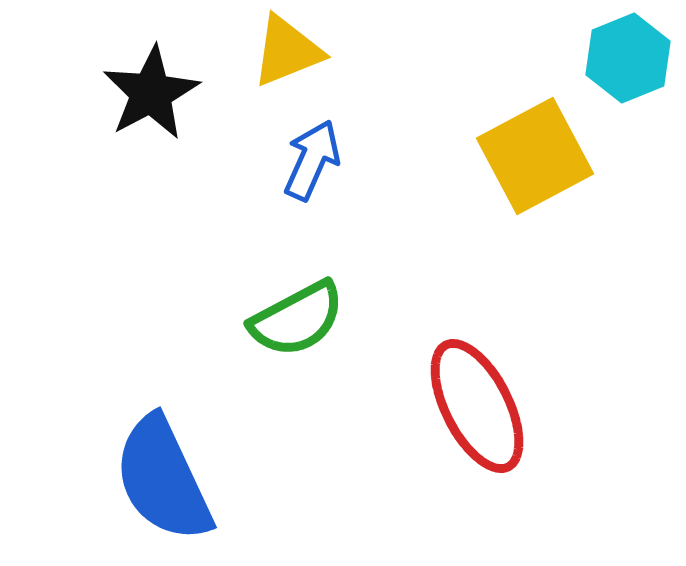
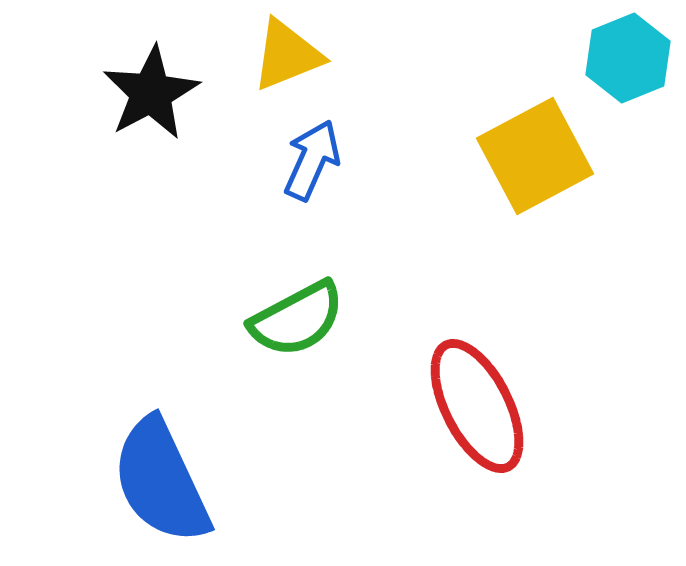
yellow triangle: moved 4 px down
blue semicircle: moved 2 px left, 2 px down
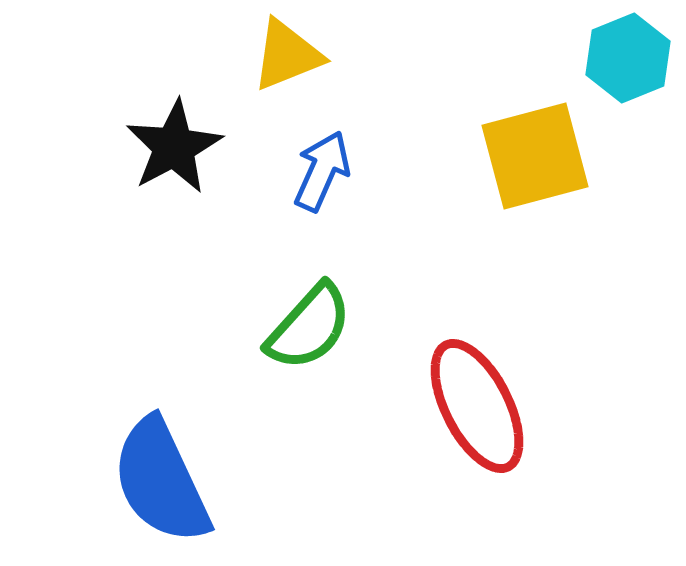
black star: moved 23 px right, 54 px down
yellow square: rotated 13 degrees clockwise
blue arrow: moved 10 px right, 11 px down
green semicircle: moved 12 px right, 8 px down; rotated 20 degrees counterclockwise
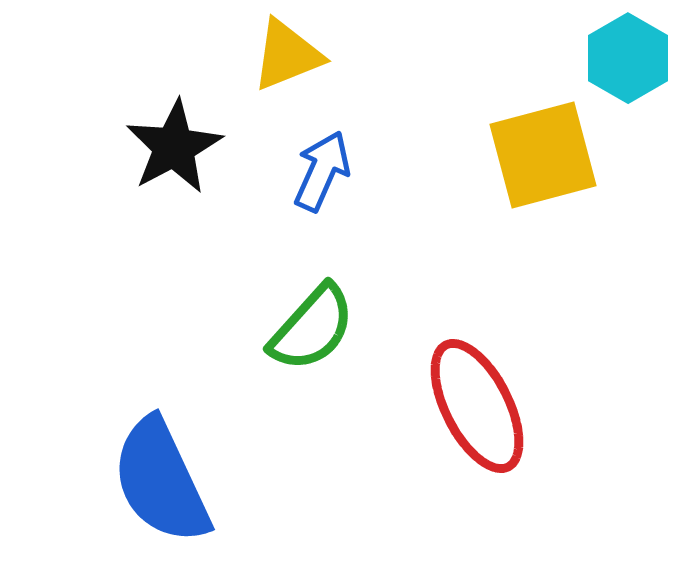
cyan hexagon: rotated 8 degrees counterclockwise
yellow square: moved 8 px right, 1 px up
green semicircle: moved 3 px right, 1 px down
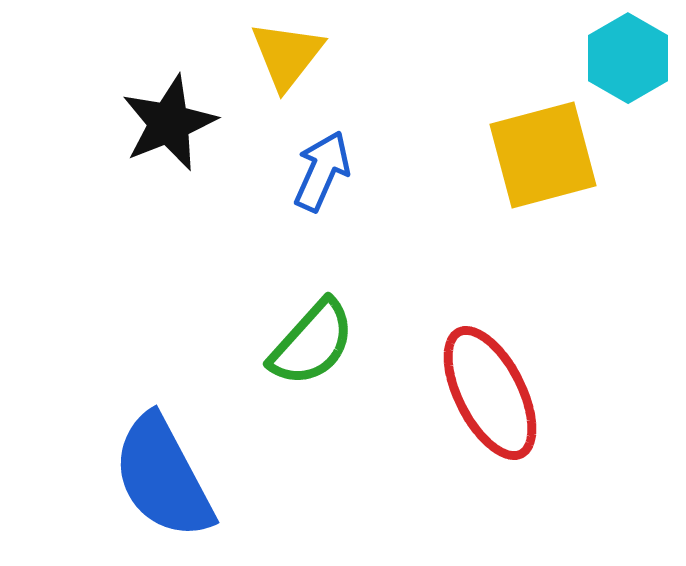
yellow triangle: rotated 30 degrees counterclockwise
black star: moved 5 px left, 24 px up; rotated 6 degrees clockwise
green semicircle: moved 15 px down
red ellipse: moved 13 px right, 13 px up
blue semicircle: moved 2 px right, 4 px up; rotated 3 degrees counterclockwise
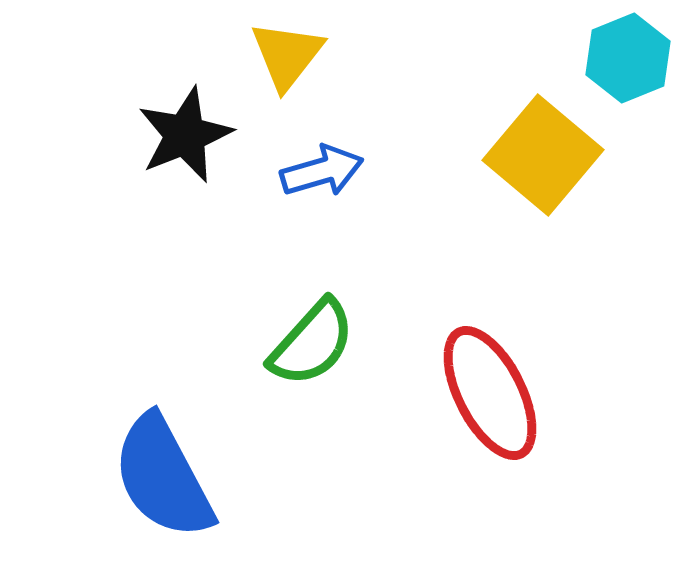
cyan hexagon: rotated 8 degrees clockwise
black star: moved 16 px right, 12 px down
yellow square: rotated 35 degrees counterclockwise
blue arrow: rotated 50 degrees clockwise
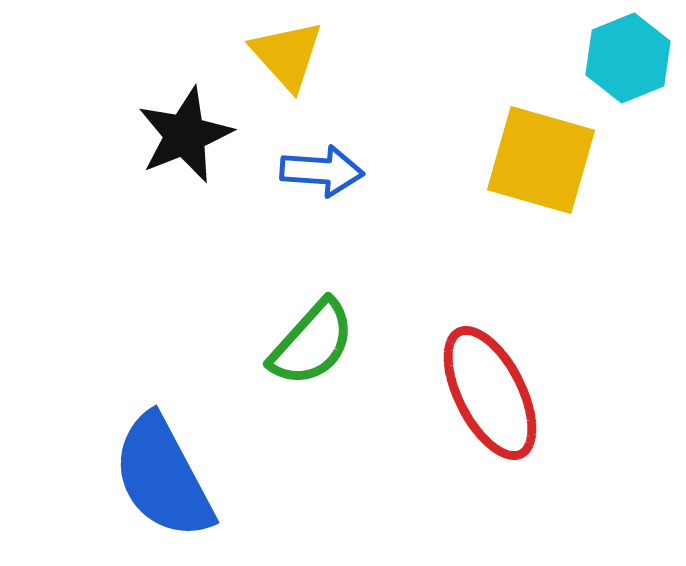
yellow triangle: rotated 20 degrees counterclockwise
yellow square: moved 2 px left, 5 px down; rotated 24 degrees counterclockwise
blue arrow: rotated 20 degrees clockwise
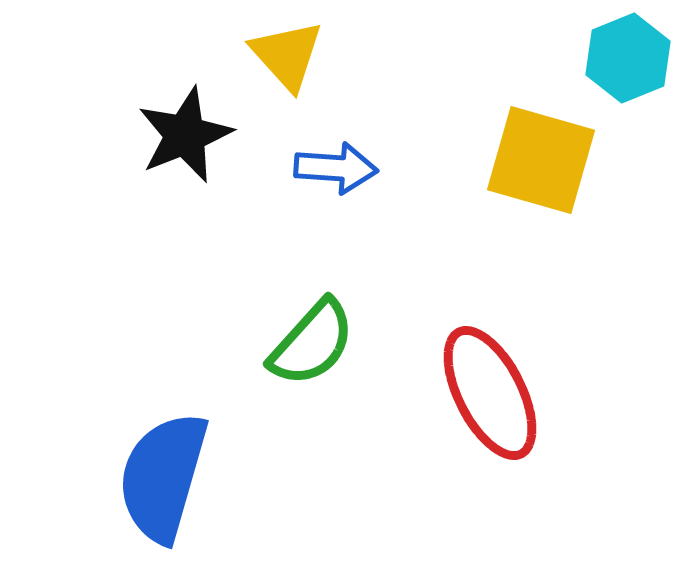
blue arrow: moved 14 px right, 3 px up
blue semicircle: rotated 44 degrees clockwise
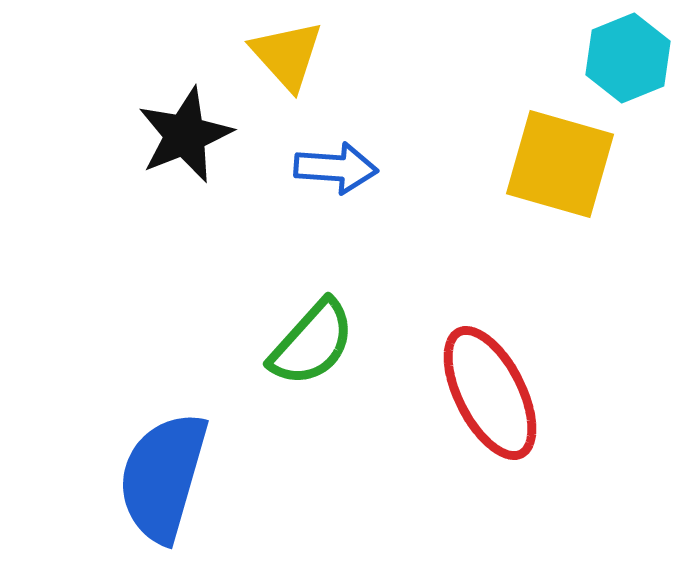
yellow square: moved 19 px right, 4 px down
